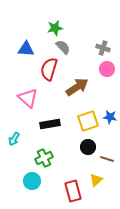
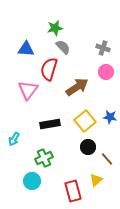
pink circle: moved 1 px left, 3 px down
pink triangle: moved 8 px up; rotated 25 degrees clockwise
yellow square: moved 3 px left; rotated 20 degrees counterclockwise
brown line: rotated 32 degrees clockwise
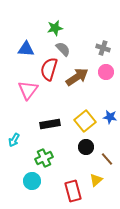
gray semicircle: moved 2 px down
brown arrow: moved 10 px up
cyan arrow: moved 1 px down
black circle: moved 2 px left
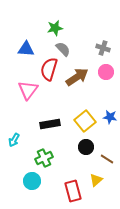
brown line: rotated 16 degrees counterclockwise
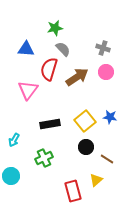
cyan circle: moved 21 px left, 5 px up
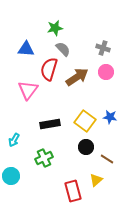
yellow square: rotated 15 degrees counterclockwise
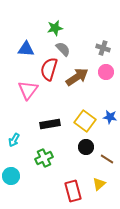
yellow triangle: moved 3 px right, 4 px down
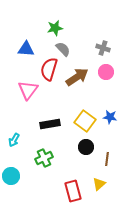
brown line: rotated 64 degrees clockwise
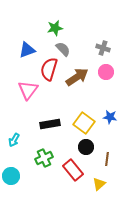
blue triangle: moved 1 px right, 1 px down; rotated 24 degrees counterclockwise
yellow square: moved 1 px left, 2 px down
red rectangle: moved 21 px up; rotated 25 degrees counterclockwise
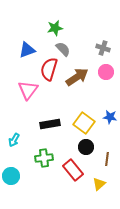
green cross: rotated 18 degrees clockwise
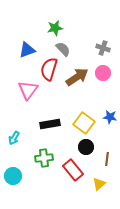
pink circle: moved 3 px left, 1 px down
cyan arrow: moved 2 px up
cyan circle: moved 2 px right
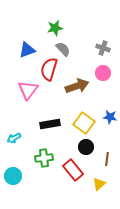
brown arrow: moved 9 px down; rotated 15 degrees clockwise
cyan arrow: rotated 32 degrees clockwise
